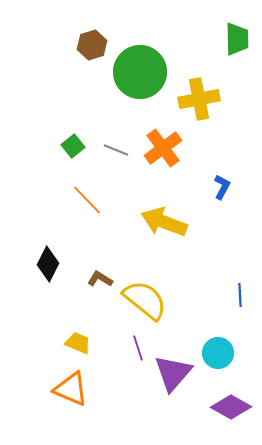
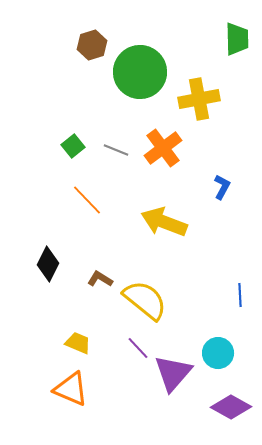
purple line: rotated 25 degrees counterclockwise
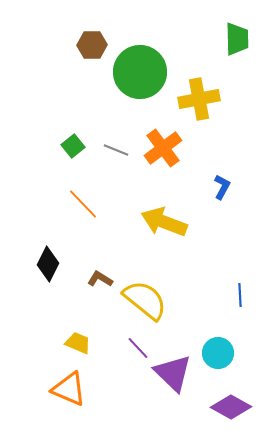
brown hexagon: rotated 16 degrees clockwise
orange line: moved 4 px left, 4 px down
purple triangle: rotated 27 degrees counterclockwise
orange triangle: moved 2 px left
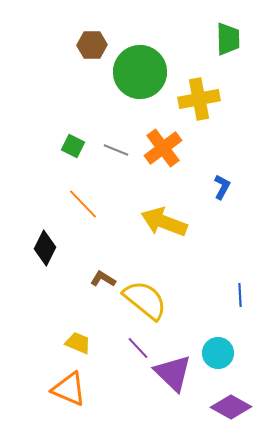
green trapezoid: moved 9 px left
green square: rotated 25 degrees counterclockwise
black diamond: moved 3 px left, 16 px up
brown L-shape: moved 3 px right
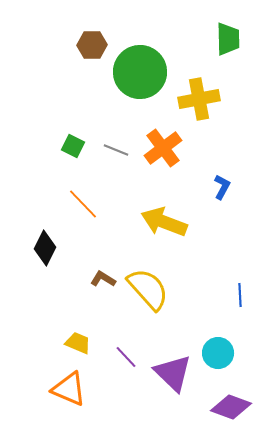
yellow semicircle: moved 3 px right, 11 px up; rotated 9 degrees clockwise
purple line: moved 12 px left, 9 px down
purple diamond: rotated 9 degrees counterclockwise
